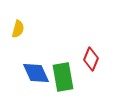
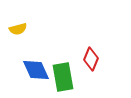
yellow semicircle: rotated 60 degrees clockwise
blue diamond: moved 3 px up
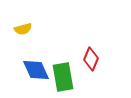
yellow semicircle: moved 5 px right
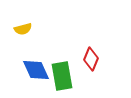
green rectangle: moved 1 px left, 1 px up
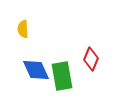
yellow semicircle: rotated 102 degrees clockwise
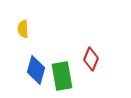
blue diamond: rotated 40 degrees clockwise
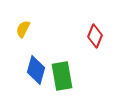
yellow semicircle: rotated 30 degrees clockwise
red diamond: moved 4 px right, 23 px up
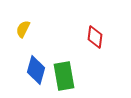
red diamond: moved 1 px down; rotated 15 degrees counterclockwise
green rectangle: moved 2 px right
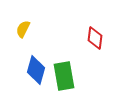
red diamond: moved 1 px down
